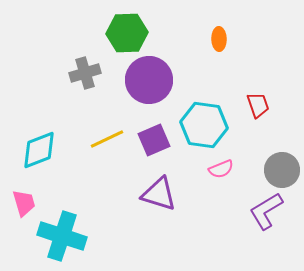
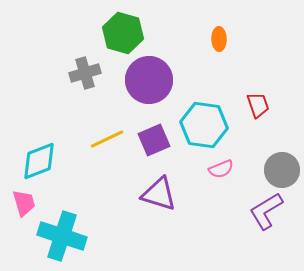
green hexagon: moved 4 px left; rotated 18 degrees clockwise
cyan diamond: moved 11 px down
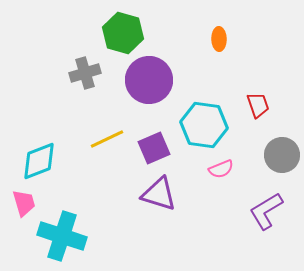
purple square: moved 8 px down
gray circle: moved 15 px up
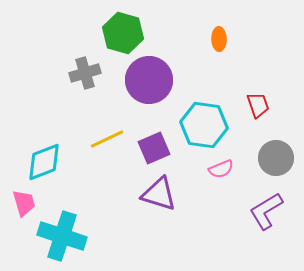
gray circle: moved 6 px left, 3 px down
cyan diamond: moved 5 px right, 1 px down
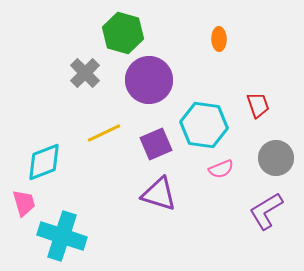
gray cross: rotated 28 degrees counterclockwise
yellow line: moved 3 px left, 6 px up
purple square: moved 2 px right, 4 px up
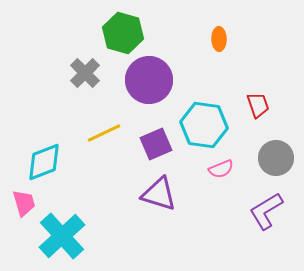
cyan cross: rotated 30 degrees clockwise
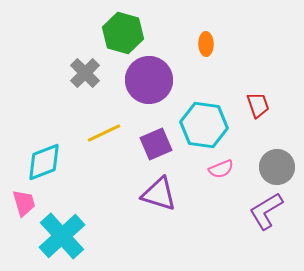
orange ellipse: moved 13 px left, 5 px down
gray circle: moved 1 px right, 9 px down
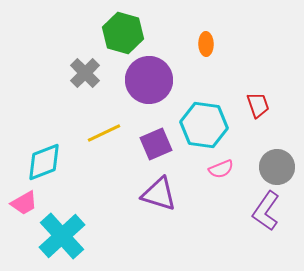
pink trapezoid: rotated 76 degrees clockwise
purple L-shape: rotated 24 degrees counterclockwise
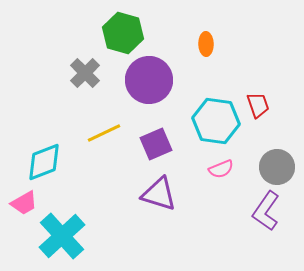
cyan hexagon: moved 12 px right, 4 px up
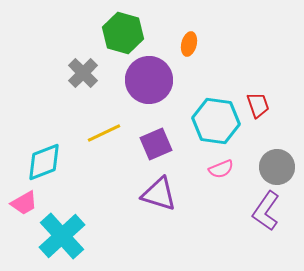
orange ellipse: moved 17 px left; rotated 15 degrees clockwise
gray cross: moved 2 px left
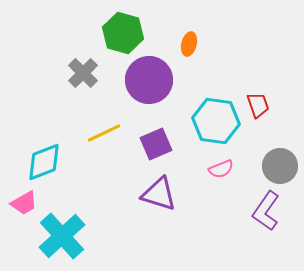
gray circle: moved 3 px right, 1 px up
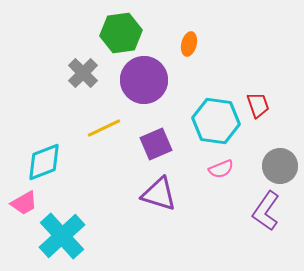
green hexagon: moved 2 px left; rotated 24 degrees counterclockwise
purple circle: moved 5 px left
yellow line: moved 5 px up
